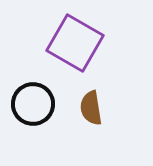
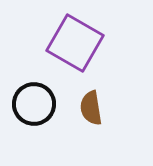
black circle: moved 1 px right
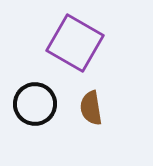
black circle: moved 1 px right
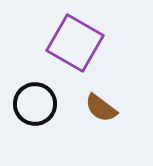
brown semicircle: moved 10 px right; rotated 44 degrees counterclockwise
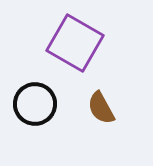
brown semicircle: rotated 24 degrees clockwise
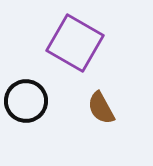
black circle: moved 9 px left, 3 px up
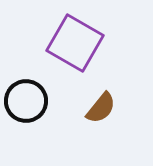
brown semicircle: rotated 112 degrees counterclockwise
